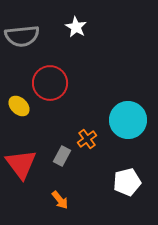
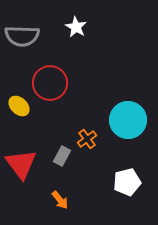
gray semicircle: rotated 8 degrees clockwise
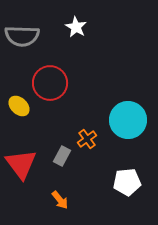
white pentagon: rotated 8 degrees clockwise
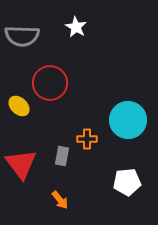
orange cross: rotated 36 degrees clockwise
gray rectangle: rotated 18 degrees counterclockwise
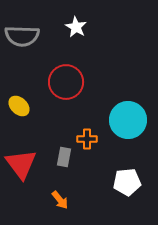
red circle: moved 16 px right, 1 px up
gray rectangle: moved 2 px right, 1 px down
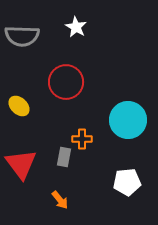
orange cross: moved 5 px left
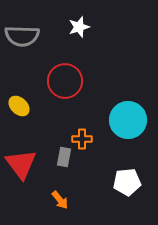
white star: moved 3 px right; rotated 25 degrees clockwise
red circle: moved 1 px left, 1 px up
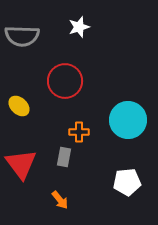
orange cross: moved 3 px left, 7 px up
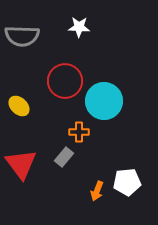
white star: rotated 20 degrees clockwise
cyan circle: moved 24 px left, 19 px up
gray rectangle: rotated 30 degrees clockwise
orange arrow: moved 37 px right, 9 px up; rotated 60 degrees clockwise
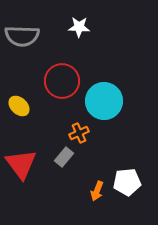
red circle: moved 3 px left
orange cross: moved 1 px down; rotated 24 degrees counterclockwise
